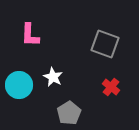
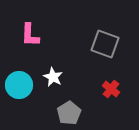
red cross: moved 2 px down
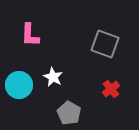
red cross: rotated 12 degrees clockwise
gray pentagon: rotated 10 degrees counterclockwise
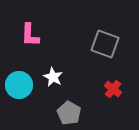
red cross: moved 2 px right; rotated 12 degrees counterclockwise
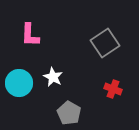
gray square: moved 1 px up; rotated 36 degrees clockwise
cyan circle: moved 2 px up
red cross: rotated 18 degrees counterclockwise
